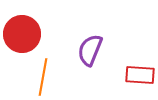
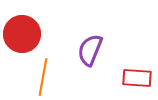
red rectangle: moved 3 px left, 3 px down
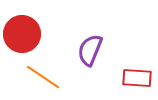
orange line: rotated 66 degrees counterclockwise
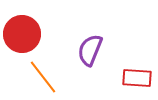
orange line: rotated 18 degrees clockwise
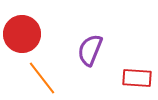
orange line: moved 1 px left, 1 px down
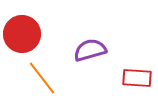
purple semicircle: rotated 52 degrees clockwise
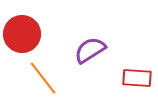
purple semicircle: rotated 16 degrees counterclockwise
orange line: moved 1 px right
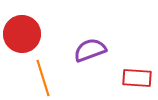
purple semicircle: rotated 12 degrees clockwise
orange line: rotated 21 degrees clockwise
